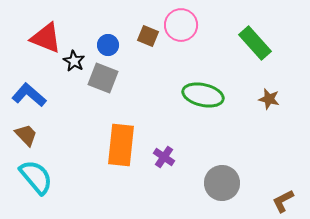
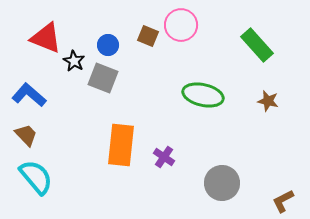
green rectangle: moved 2 px right, 2 px down
brown star: moved 1 px left, 2 px down
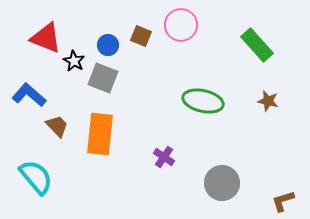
brown square: moved 7 px left
green ellipse: moved 6 px down
brown trapezoid: moved 31 px right, 9 px up
orange rectangle: moved 21 px left, 11 px up
brown L-shape: rotated 10 degrees clockwise
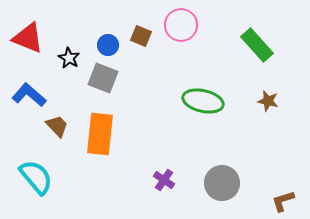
red triangle: moved 18 px left
black star: moved 5 px left, 3 px up
purple cross: moved 23 px down
